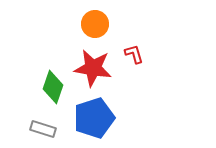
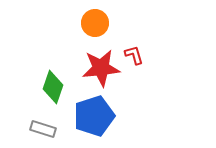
orange circle: moved 1 px up
red L-shape: moved 1 px down
red star: moved 8 px right; rotated 15 degrees counterclockwise
blue pentagon: moved 2 px up
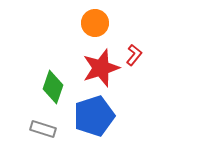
red L-shape: rotated 55 degrees clockwise
red star: rotated 12 degrees counterclockwise
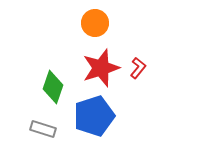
red L-shape: moved 4 px right, 13 px down
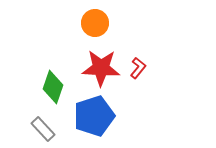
red star: rotated 21 degrees clockwise
gray rectangle: rotated 30 degrees clockwise
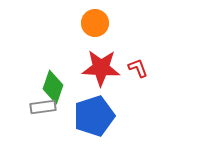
red L-shape: rotated 60 degrees counterclockwise
gray rectangle: moved 22 px up; rotated 55 degrees counterclockwise
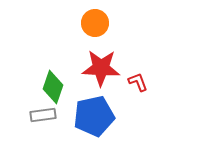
red L-shape: moved 14 px down
gray rectangle: moved 8 px down
blue pentagon: rotated 6 degrees clockwise
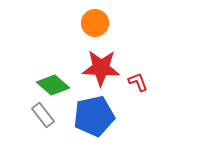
green diamond: moved 2 px up; rotated 68 degrees counterclockwise
gray rectangle: rotated 60 degrees clockwise
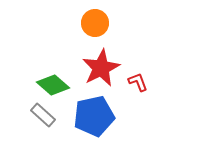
red star: rotated 30 degrees counterclockwise
gray rectangle: rotated 10 degrees counterclockwise
